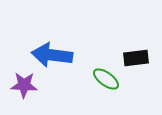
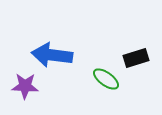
black rectangle: rotated 10 degrees counterclockwise
purple star: moved 1 px right, 1 px down
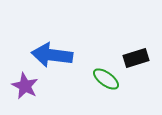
purple star: rotated 24 degrees clockwise
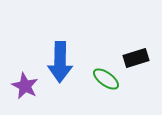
blue arrow: moved 8 px right, 7 px down; rotated 96 degrees counterclockwise
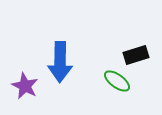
black rectangle: moved 3 px up
green ellipse: moved 11 px right, 2 px down
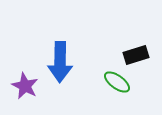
green ellipse: moved 1 px down
